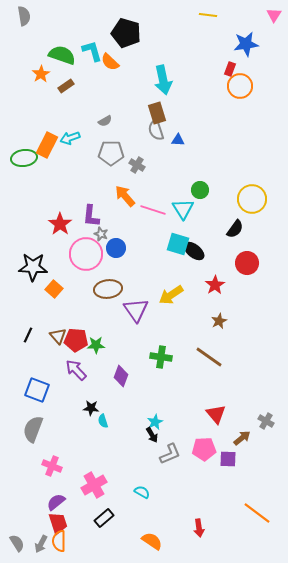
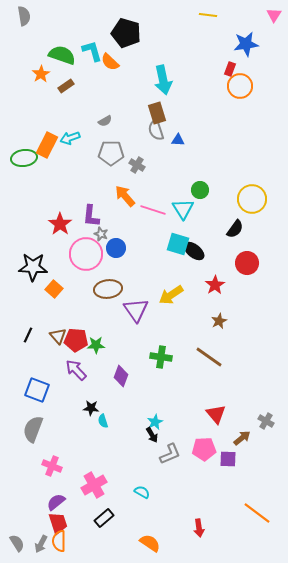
orange semicircle at (152, 541): moved 2 px left, 2 px down
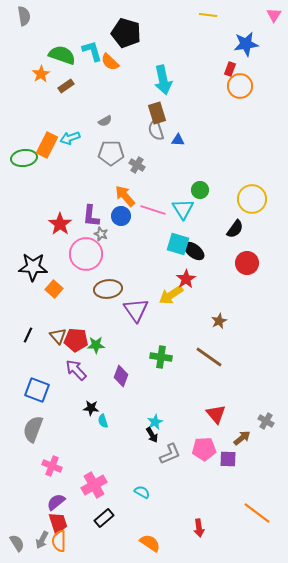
blue circle at (116, 248): moved 5 px right, 32 px up
red star at (215, 285): moved 29 px left, 6 px up
gray arrow at (41, 544): moved 1 px right, 4 px up
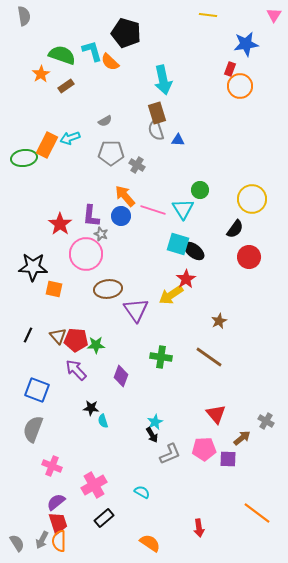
red circle at (247, 263): moved 2 px right, 6 px up
orange square at (54, 289): rotated 30 degrees counterclockwise
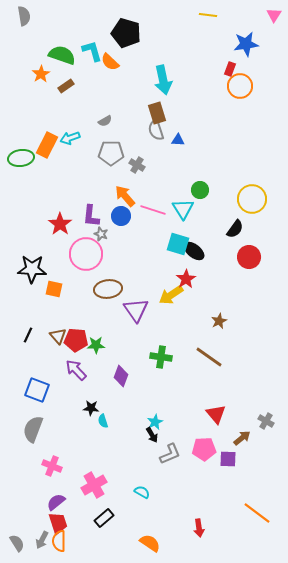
green ellipse at (24, 158): moved 3 px left
black star at (33, 267): moved 1 px left, 2 px down
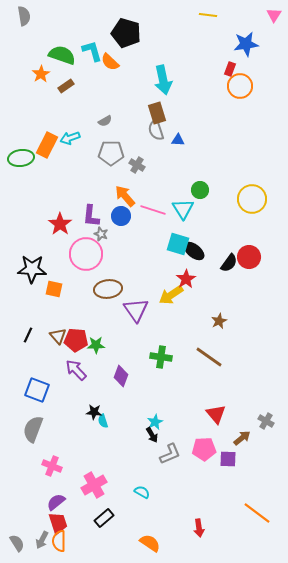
black semicircle at (235, 229): moved 6 px left, 34 px down
black star at (91, 408): moved 3 px right, 4 px down
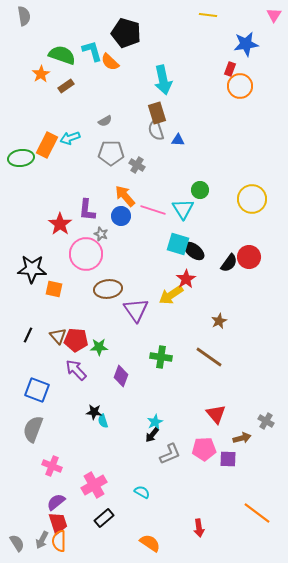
purple L-shape at (91, 216): moved 4 px left, 6 px up
green star at (96, 345): moved 3 px right, 2 px down
black arrow at (152, 435): rotated 70 degrees clockwise
brown arrow at (242, 438): rotated 24 degrees clockwise
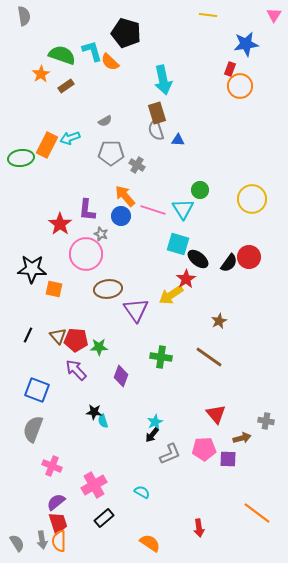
black ellipse at (194, 251): moved 4 px right, 8 px down
gray cross at (266, 421): rotated 21 degrees counterclockwise
gray arrow at (42, 540): rotated 36 degrees counterclockwise
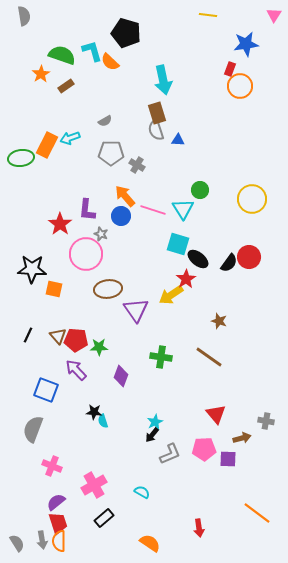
brown star at (219, 321): rotated 28 degrees counterclockwise
blue square at (37, 390): moved 9 px right
